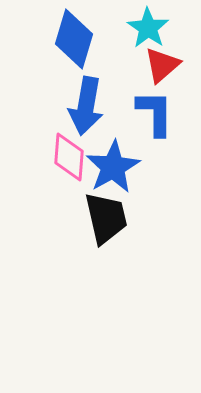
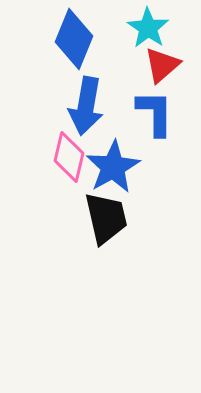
blue diamond: rotated 6 degrees clockwise
pink diamond: rotated 9 degrees clockwise
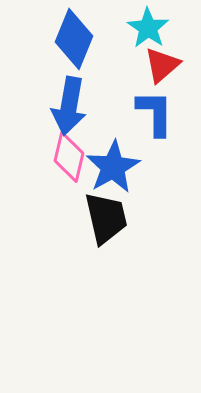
blue arrow: moved 17 px left
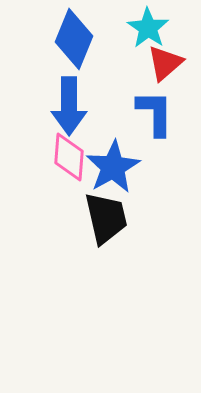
red triangle: moved 3 px right, 2 px up
blue arrow: rotated 10 degrees counterclockwise
pink diamond: rotated 9 degrees counterclockwise
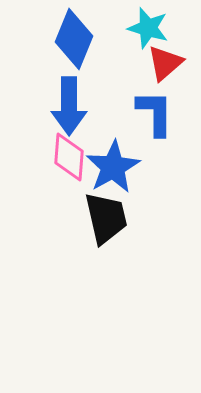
cyan star: rotated 18 degrees counterclockwise
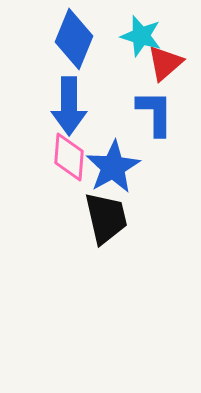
cyan star: moved 7 px left, 8 px down
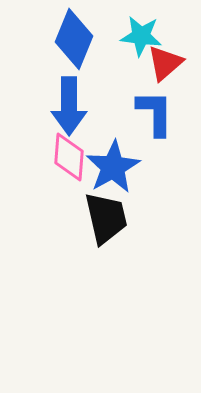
cyan star: rotated 9 degrees counterclockwise
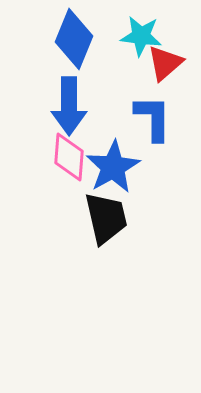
blue L-shape: moved 2 px left, 5 px down
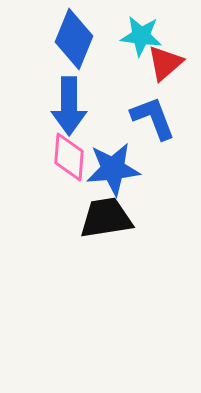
blue L-shape: rotated 21 degrees counterclockwise
blue star: moved 2 px down; rotated 24 degrees clockwise
black trapezoid: rotated 86 degrees counterclockwise
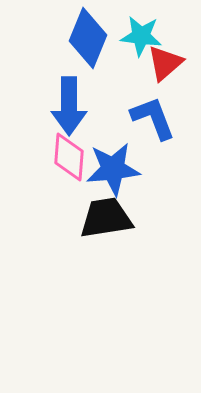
blue diamond: moved 14 px right, 1 px up
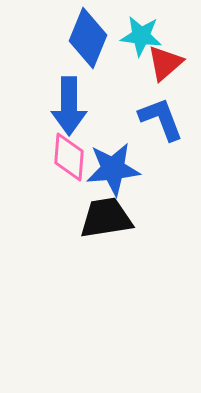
blue L-shape: moved 8 px right, 1 px down
